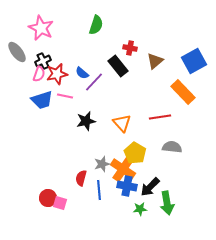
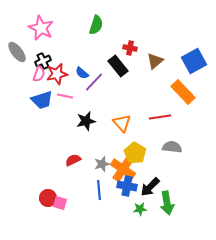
red semicircle: moved 8 px left, 18 px up; rotated 49 degrees clockwise
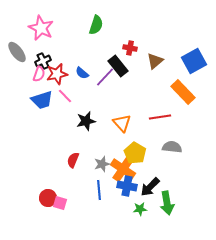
purple line: moved 11 px right, 5 px up
pink line: rotated 35 degrees clockwise
red semicircle: rotated 42 degrees counterclockwise
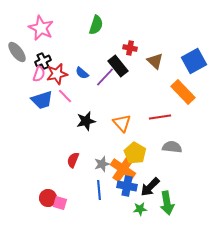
brown triangle: rotated 36 degrees counterclockwise
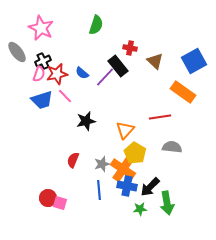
orange rectangle: rotated 10 degrees counterclockwise
orange triangle: moved 3 px right, 7 px down; rotated 24 degrees clockwise
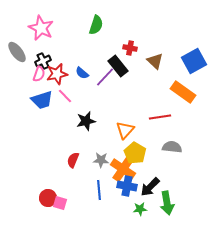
gray star: moved 1 px left, 4 px up; rotated 21 degrees clockwise
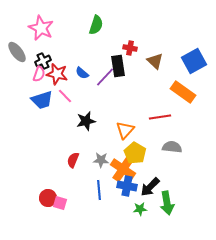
black rectangle: rotated 30 degrees clockwise
red star: rotated 25 degrees clockwise
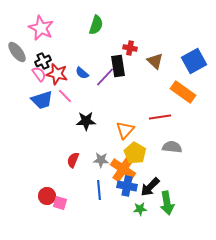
pink semicircle: rotated 56 degrees counterclockwise
black star: rotated 12 degrees clockwise
red circle: moved 1 px left, 2 px up
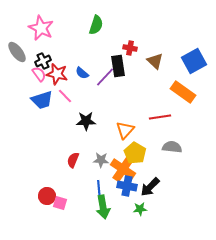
green arrow: moved 64 px left, 4 px down
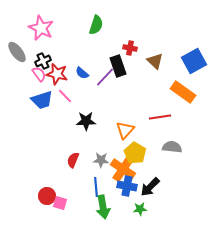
black rectangle: rotated 10 degrees counterclockwise
blue line: moved 3 px left, 3 px up
